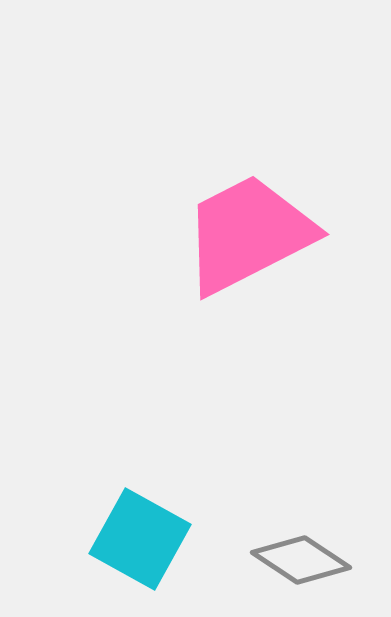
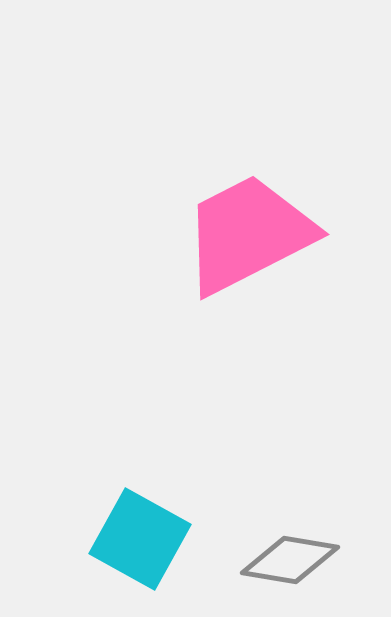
gray diamond: moved 11 px left; rotated 24 degrees counterclockwise
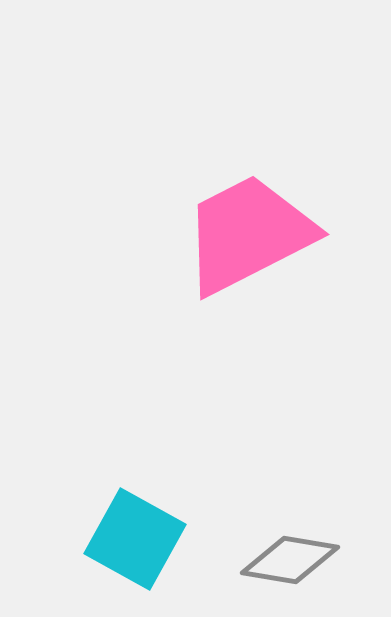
cyan square: moved 5 px left
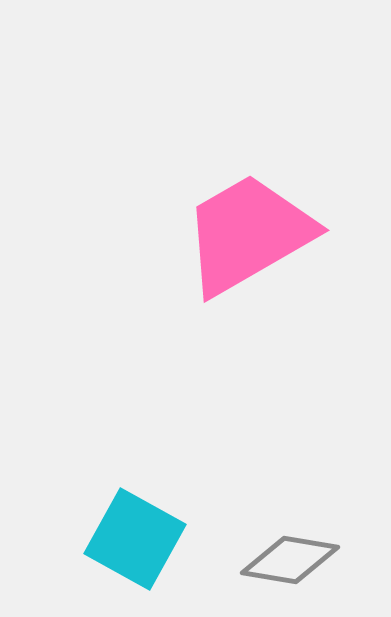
pink trapezoid: rotated 3 degrees counterclockwise
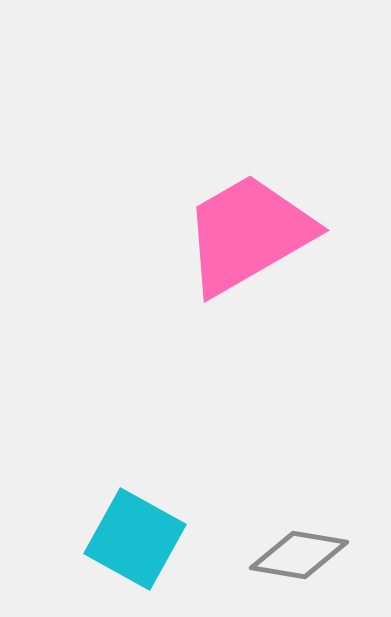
gray diamond: moved 9 px right, 5 px up
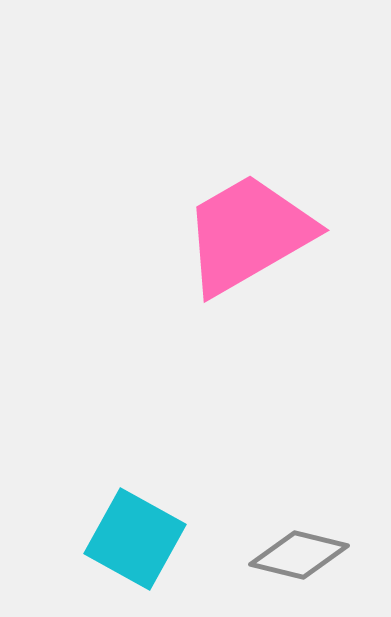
gray diamond: rotated 4 degrees clockwise
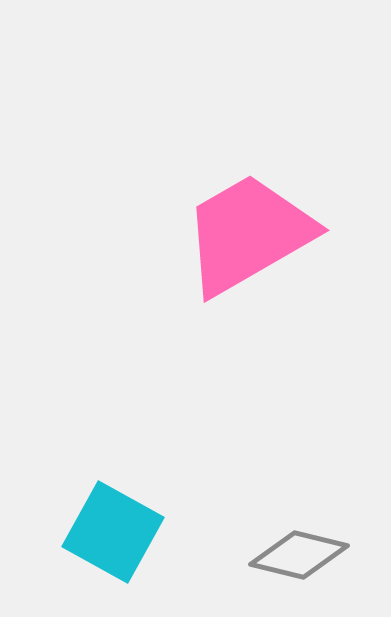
cyan square: moved 22 px left, 7 px up
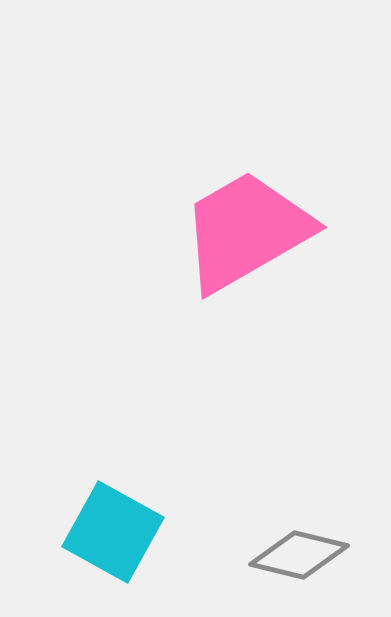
pink trapezoid: moved 2 px left, 3 px up
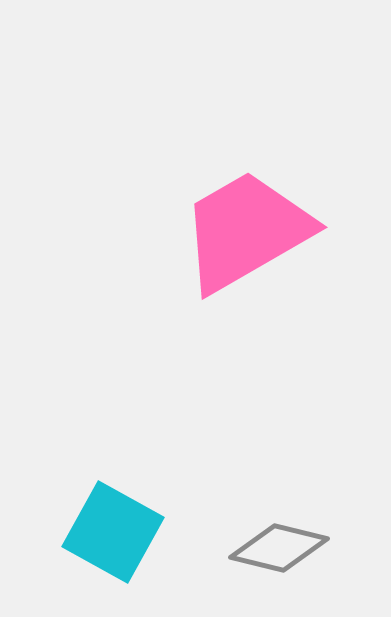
gray diamond: moved 20 px left, 7 px up
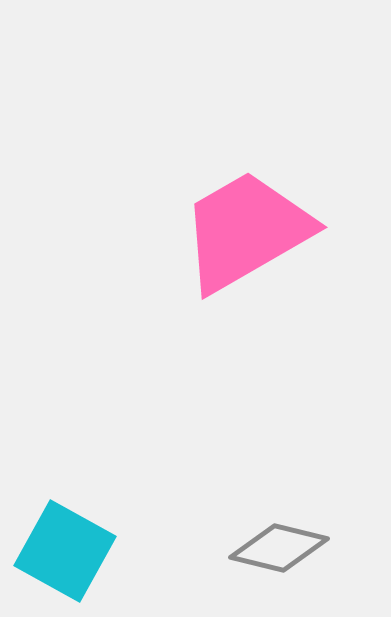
cyan square: moved 48 px left, 19 px down
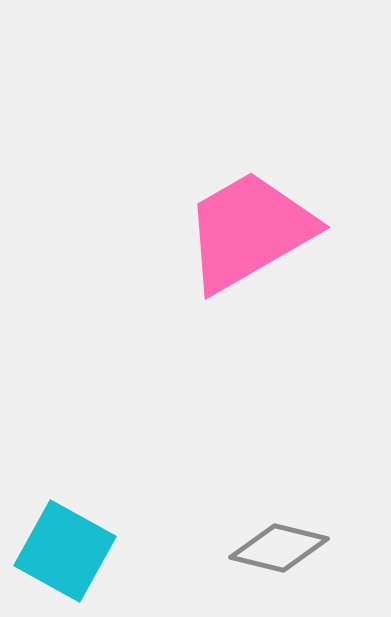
pink trapezoid: moved 3 px right
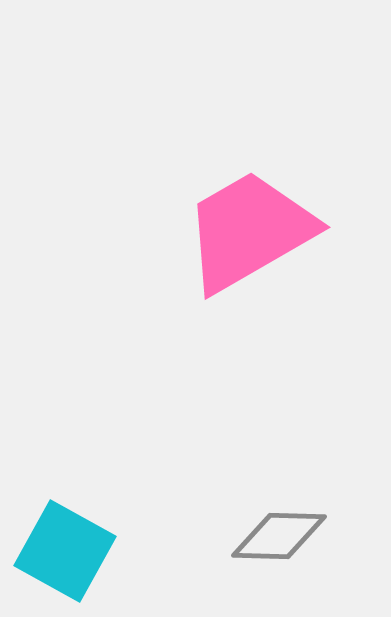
gray diamond: moved 12 px up; rotated 12 degrees counterclockwise
